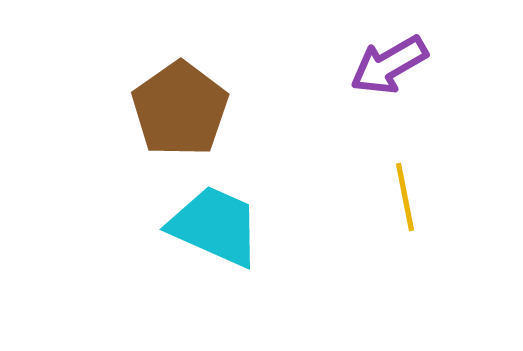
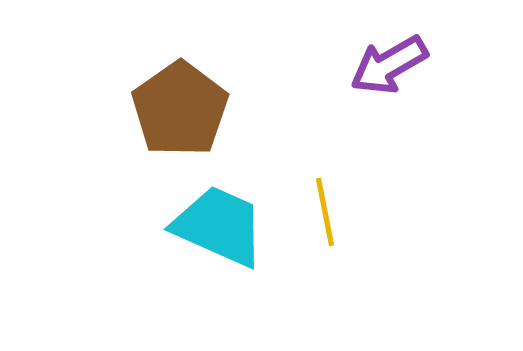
yellow line: moved 80 px left, 15 px down
cyan trapezoid: moved 4 px right
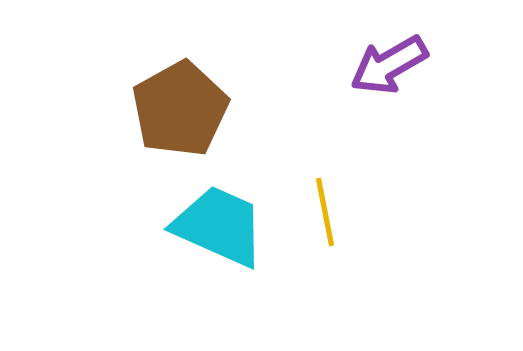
brown pentagon: rotated 6 degrees clockwise
